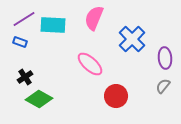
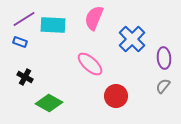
purple ellipse: moved 1 px left
black cross: rotated 28 degrees counterclockwise
green diamond: moved 10 px right, 4 px down
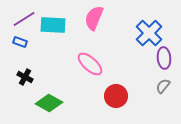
blue cross: moved 17 px right, 6 px up
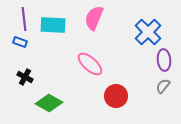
purple line: rotated 65 degrees counterclockwise
blue cross: moved 1 px left, 1 px up
purple ellipse: moved 2 px down
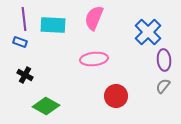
pink ellipse: moved 4 px right, 5 px up; rotated 48 degrees counterclockwise
black cross: moved 2 px up
green diamond: moved 3 px left, 3 px down
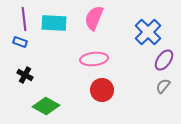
cyan rectangle: moved 1 px right, 2 px up
purple ellipse: rotated 40 degrees clockwise
red circle: moved 14 px left, 6 px up
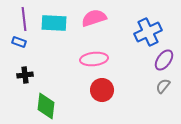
pink semicircle: rotated 50 degrees clockwise
blue cross: rotated 20 degrees clockwise
blue rectangle: moved 1 px left
black cross: rotated 35 degrees counterclockwise
green diamond: rotated 68 degrees clockwise
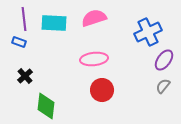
black cross: moved 1 px down; rotated 35 degrees counterclockwise
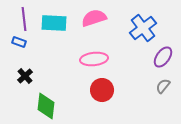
blue cross: moved 5 px left, 4 px up; rotated 12 degrees counterclockwise
purple ellipse: moved 1 px left, 3 px up
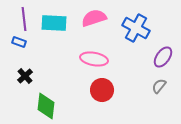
blue cross: moved 7 px left; rotated 24 degrees counterclockwise
pink ellipse: rotated 16 degrees clockwise
gray semicircle: moved 4 px left
